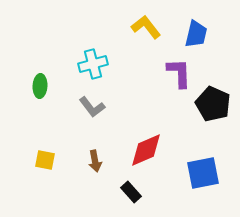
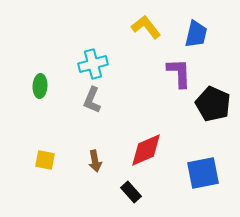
gray L-shape: moved 7 px up; rotated 60 degrees clockwise
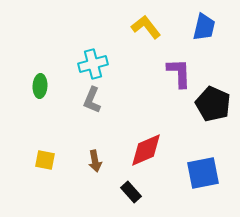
blue trapezoid: moved 8 px right, 7 px up
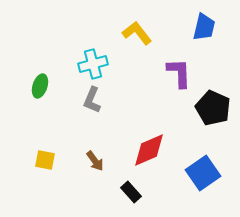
yellow L-shape: moved 9 px left, 6 px down
green ellipse: rotated 15 degrees clockwise
black pentagon: moved 4 px down
red diamond: moved 3 px right
brown arrow: rotated 25 degrees counterclockwise
blue square: rotated 24 degrees counterclockwise
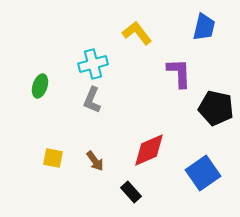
black pentagon: moved 3 px right; rotated 12 degrees counterclockwise
yellow square: moved 8 px right, 2 px up
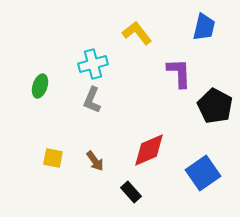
black pentagon: moved 1 px left, 2 px up; rotated 16 degrees clockwise
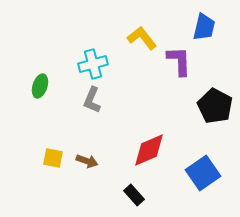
yellow L-shape: moved 5 px right, 5 px down
purple L-shape: moved 12 px up
brown arrow: moved 8 px left; rotated 35 degrees counterclockwise
black rectangle: moved 3 px right, 3 px down
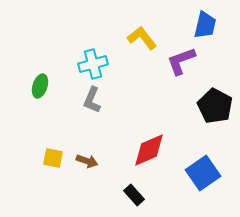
blue trapezoid: moved 1 px right, 2 px up
purple L-shape: moved 2 px right; rotated 108 degrees counterclockwise
